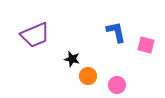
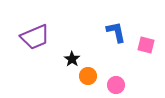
purple trapezoid: moved 2 px down
black star: rotated 21 degrees clockwise
pink circle: moved 1 px left
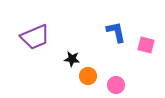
black star: rotated 28 degrees counterclockwise
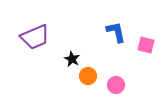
black star: rotated 21 degrees clockwise
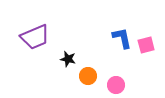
blue L-shape: moved 6 px right, 6 px down
pink square: rotated 30 degrees counterclockwise
black star: moved 4 px left; rotated 14 degrees counterclockwise
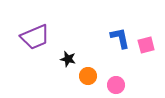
blue L-shape: moved 2 px left
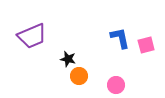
purple trapezoid: moved 3 px left, 1 px up
orange circle: moved 9 px left
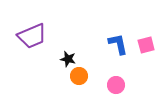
blue L-shape: moved 2 px left, 6 px down
